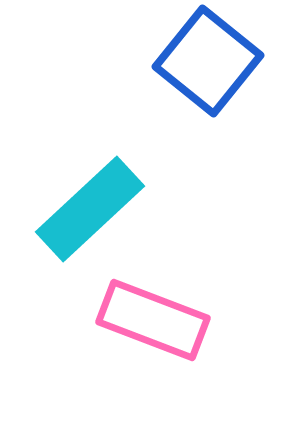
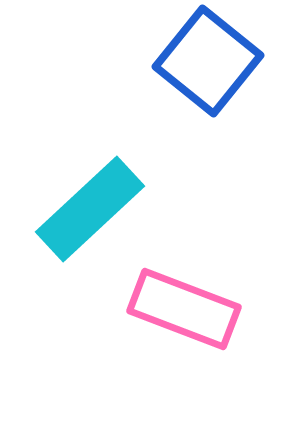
pink rectangle: moved 31 px right, 11 px up
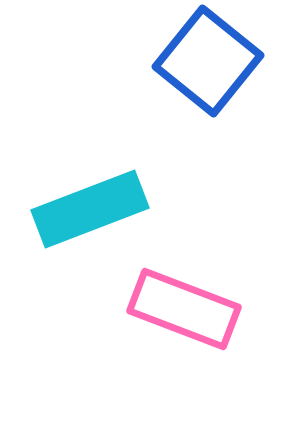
cyan rectangle: rotated 22 degrees clockwise
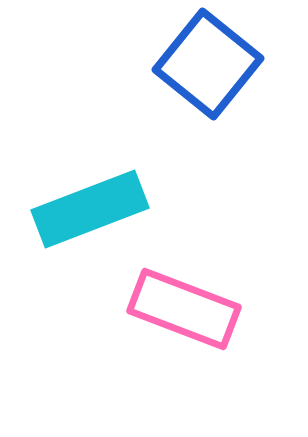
blue square: moved 3 px down
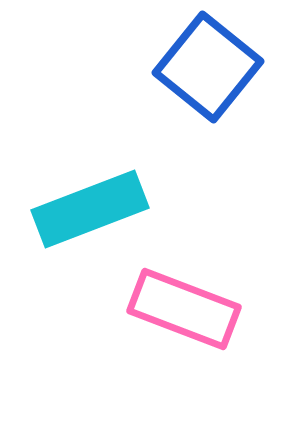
blue square: moved 3 px down
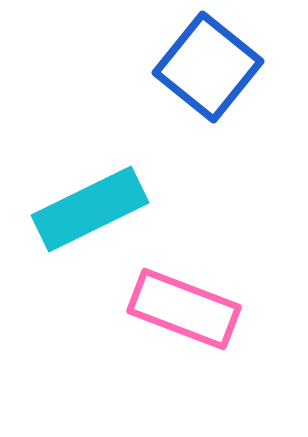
cyan rectangle: rotated 5 degrees counterclockwise
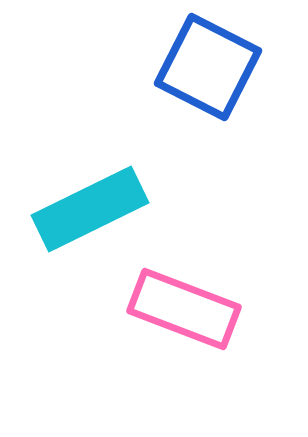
blue square: rotated 12 degrees counterclockwise
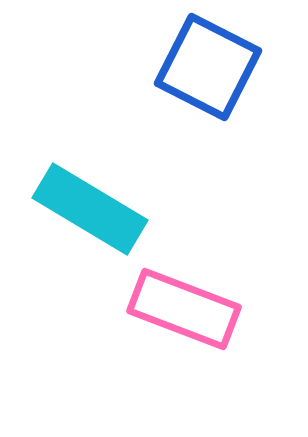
cyan rectangle: rotated 57 degrees clockwise
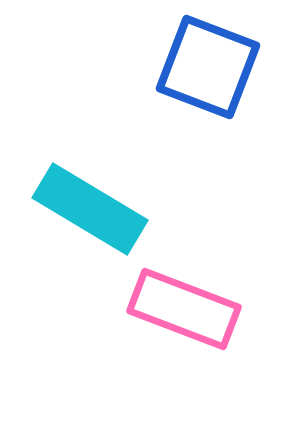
blue square: rotated 6 degrees counterclockwise
